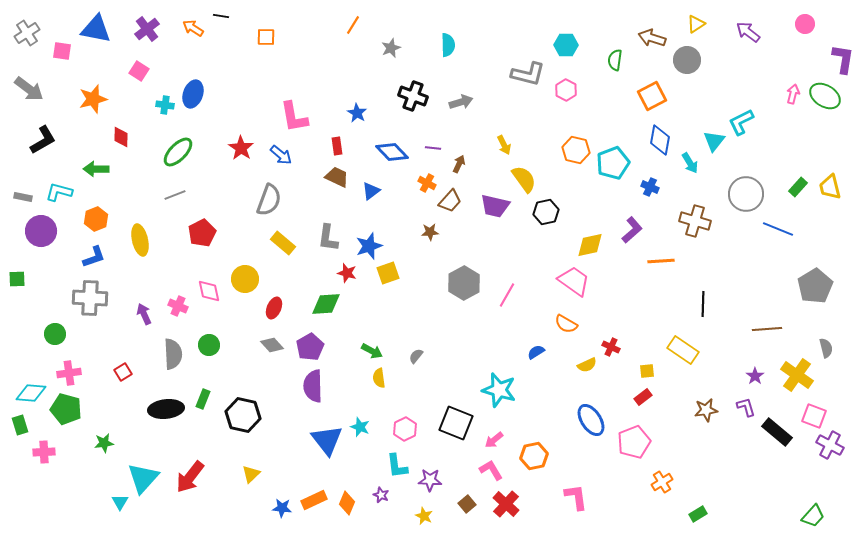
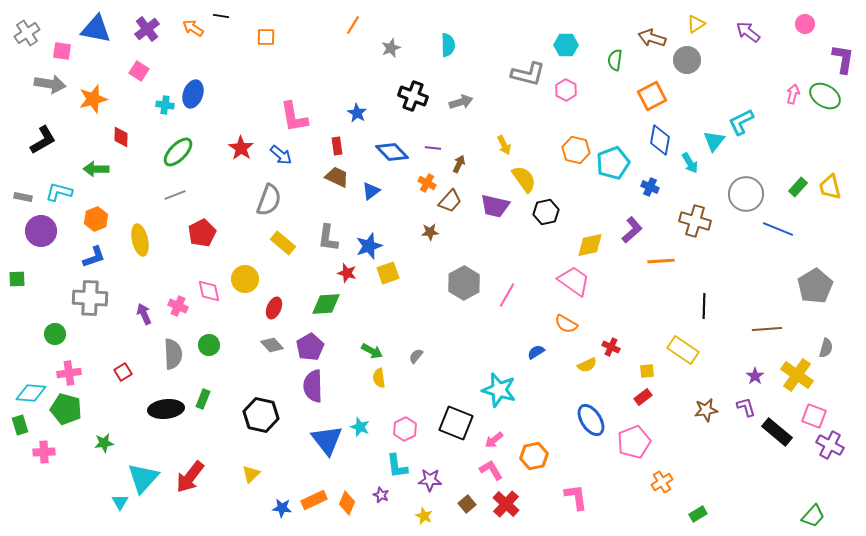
gray arrow at (29, 89): moved 21 px right, 5 px up; rotated 28 degrees counterclockwise
black line at (703, 304): moved 1 px right, 2 px down
gray semicircle at (826, 348): rotated 30 degrees clockwise
black hexagon at (243, 415): moved 18 px right
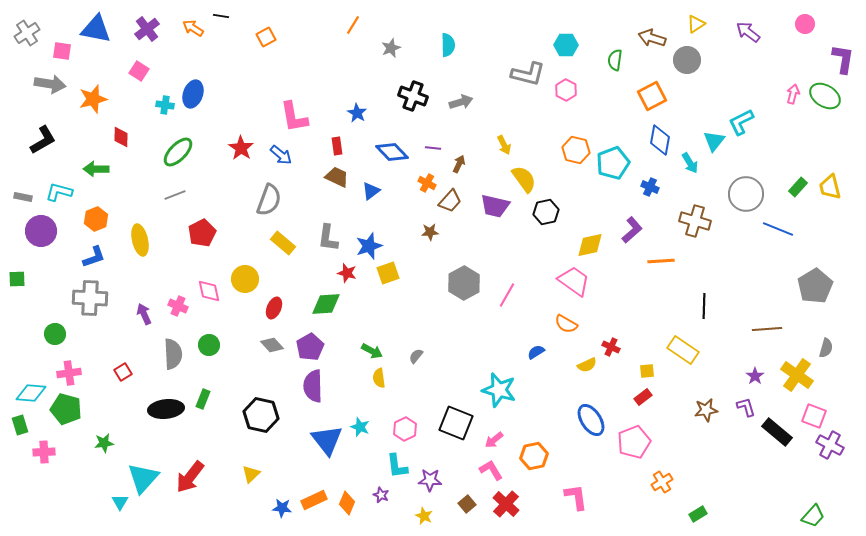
orange square at (266, 37): rotated 30 degrees counterclockwise
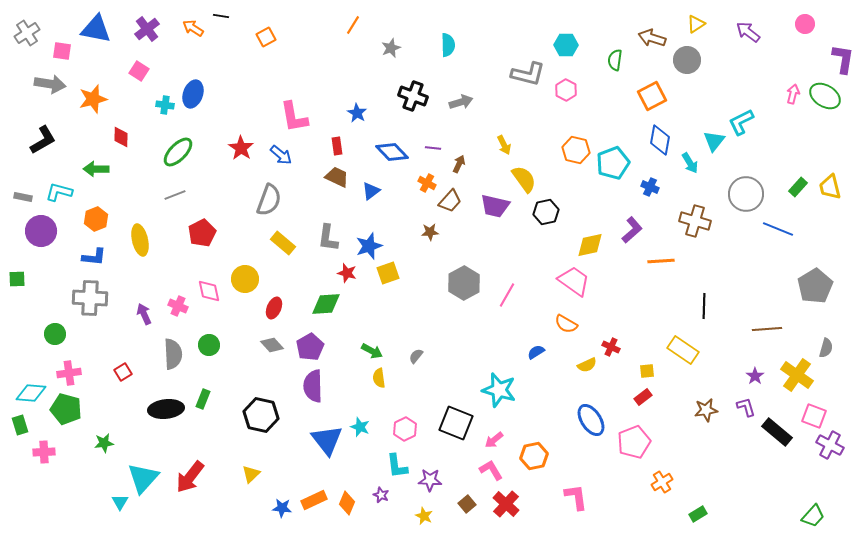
blue L-shape at (94, 257): rotated 25 degrees clockwise
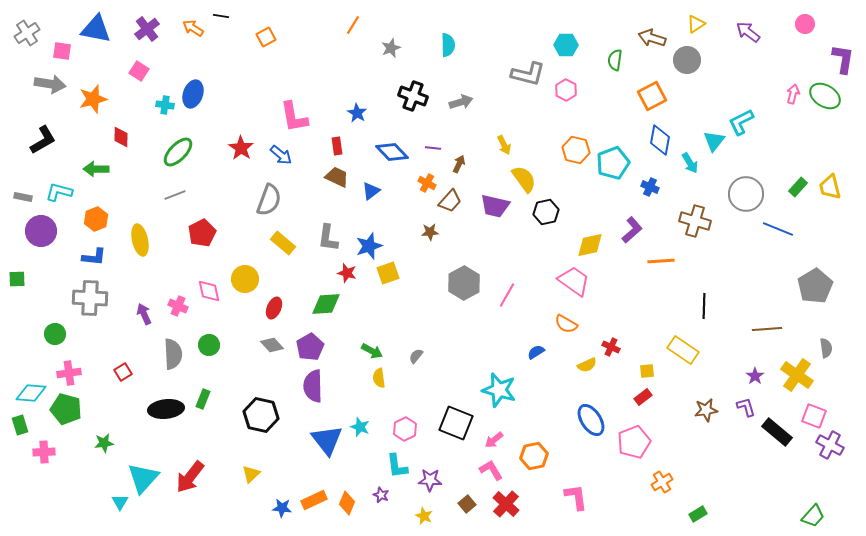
gray semicircle at (826, 348): rotated 24 degrees counterclockwise
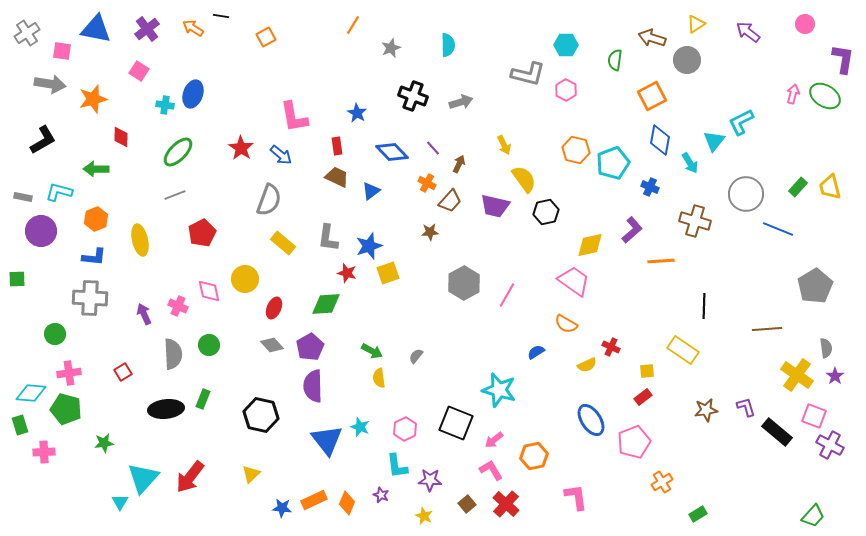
purple line at (433, 148): rotated 42 degrees clockwise
purple star at (755, 376): moved 80 px right
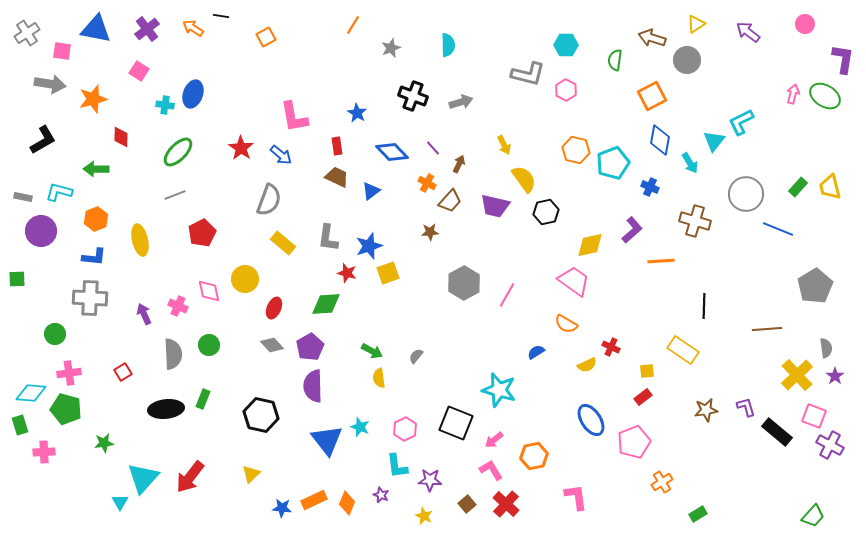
yellow cross at (797, 375): rotated 12 degrees clockwise
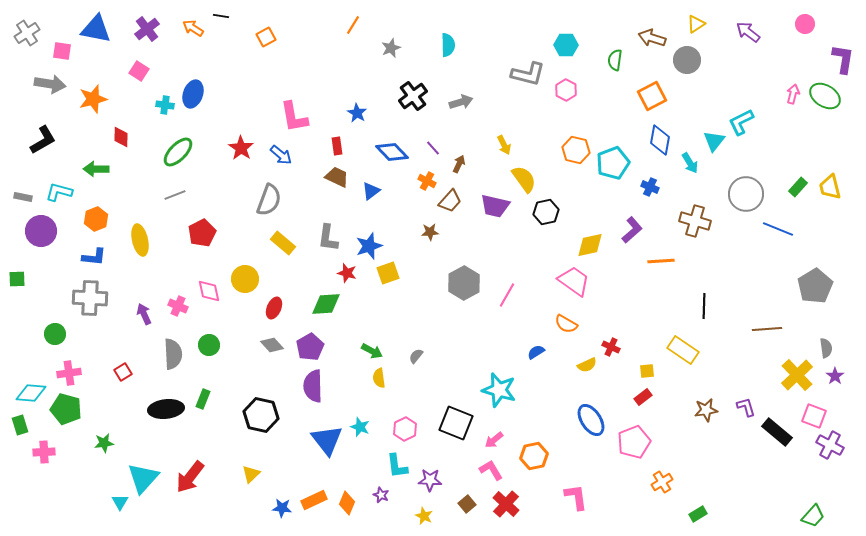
black cross at (413, 96): rotated 32 degrees clockwise
orange cross at (427, 183): moved 2 px up
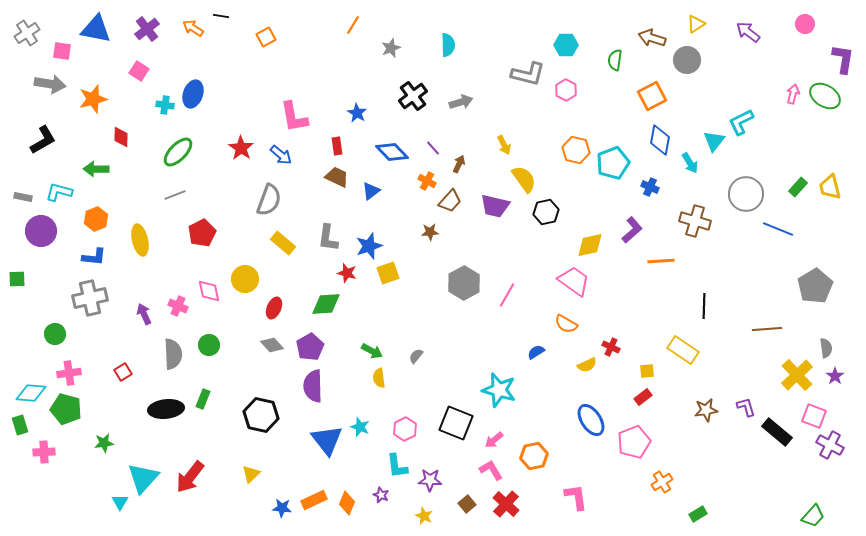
gray cross at (90, 298): rotated 16 degrees counterclockwise
